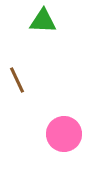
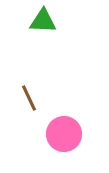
brown line: moved 12 px right, 18 px down
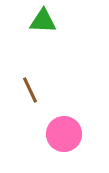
brown line: moved 1 px right, 8 px up
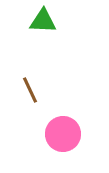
pink circle: moved 1 px left
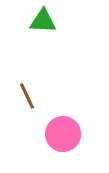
brown line: moved 3 px left, 6 px down
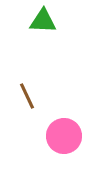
pink circle: moved 1 px right, 2 px down
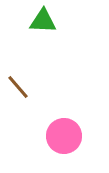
brown line: moved 9 px left, 9 px up; rotated 16 degrees counterclockwise
